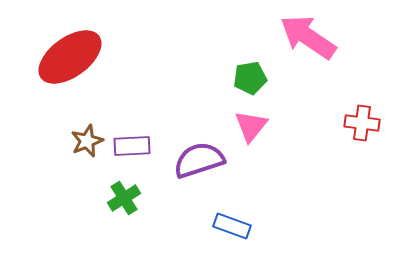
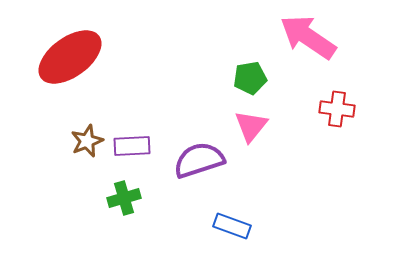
red cross: moved 25 px left, 14 px up
green cross: rotated 16 degrees clockwise
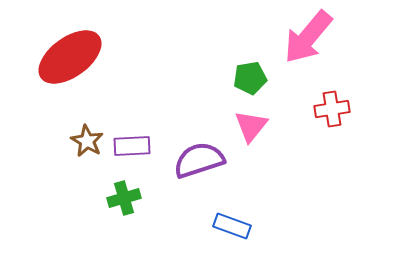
pink arrow: rotated 84 degrees counterclockwise
red cross: moved 5 px left; rotated 16 degrees counterclockwise
brown star: rotated 20 degrees counterclockwise
